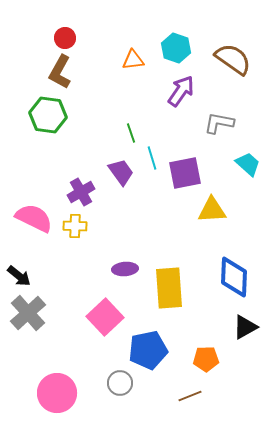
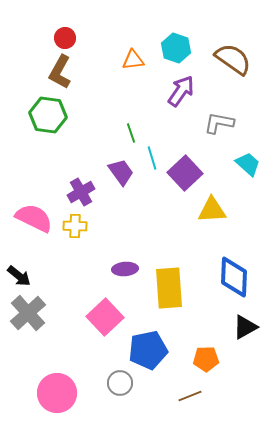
purple square: rotated 32 degrees counterclockwise
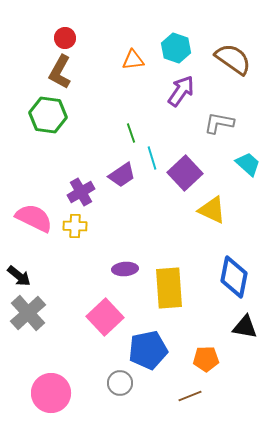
purple trapezoid: moved 1 px right, 3 px down; rotated 92 degrees clockwise
yellow triangle: rotated 28 degrees clockwise
blue diamond: rotated 9 degrees clockwise
black triangle: rotated 40 degrees clockwise
pink circle: moved 6 px left
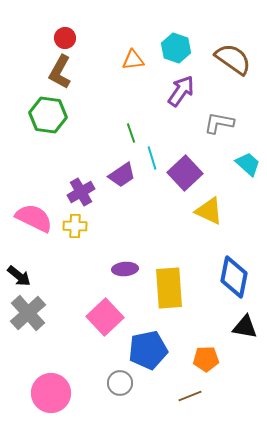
yellow triangle: moved 3 px left, 1 px down
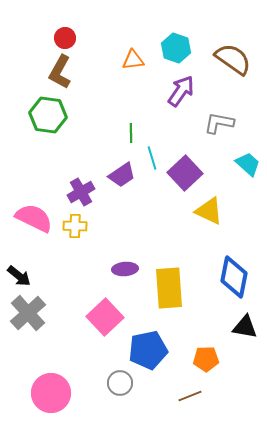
green line: rotated 18 degrees clockwise
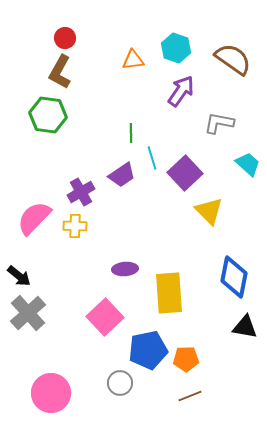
yellow triangle: rotated 20 degrees clockwise
pink semicircle: rotated 72 degrees counterclockwise
yellow rectangle: moved 5 px down
orange pentagon: moved 20 px left
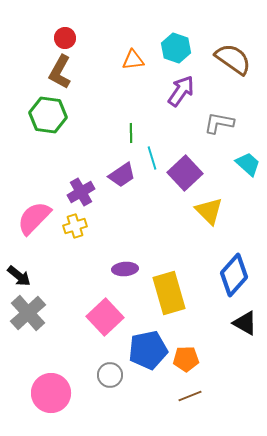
yellow cross: rotated 20 degrees counterclockwise
blue diamond: moved 2 px up; rotated 30 degrees clockwise
yellow rectangle: rotated 12 degrees counterclockwise
black triangle: moved 4 px up; rotated 20 degrees clockwise
gray circle: moved 10 px left, 8 px up
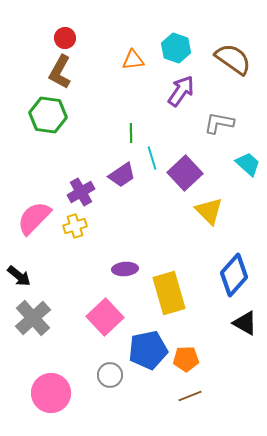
gray cross: moved 5 px right, 5 px down
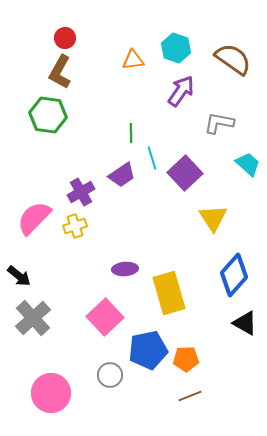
yellow triangle: moved 4 px right, 7 px down; rotated 12 degrees clockwise
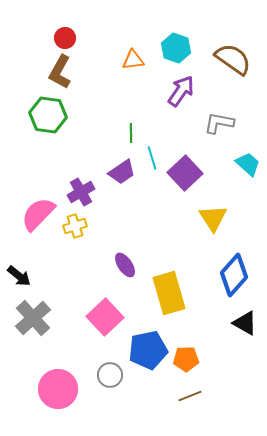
purple trapezoid: moved 3 px up
pink semicircle: moved 4 px right, 4 px up
purple ellipse: moved 4 px up; rotated 60 degrees clockwise
pink circle: moved 7 px right, 4 px up
